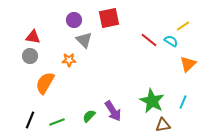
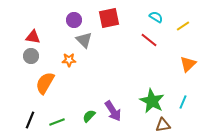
cyan semicircle: moved 15 px left, 24 px up
gray circle: moved 1 px right
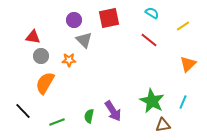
cyan semicircle: moved 4 px left, 4 px up
gray circle: moved 10 px right
green semicircle: rotated 32 degrees counterclockwise
black line: moved 7 px left, 9 px up; rotated 66 degrees counterclockwise
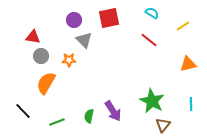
orange triangle: rotated 30 degrees clockwise
orange semicircle: moved 1 px right
cyan line: moved 8 px right, 2 px down; rotated 24 degrees counterclockwise
brown triangle: rotated 42 degrees counterclockwise
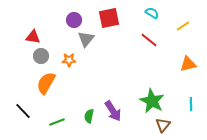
gray triangle: moved 2 px right, 1 px up; rotated 24 degrees clockwise
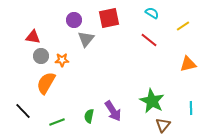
orange star: moved 7 px left
cyan line: moved 4 px down
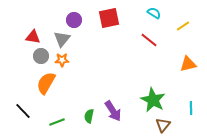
cyan semicircle: moved 2 px right
gray triangle: moved 24 px left
green star: moved 1 px right, 1 px up
